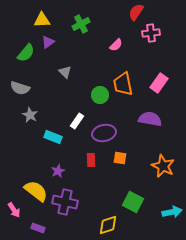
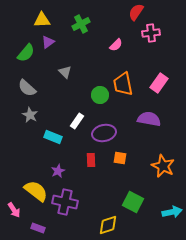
gray semicircle: moved 7 px right; rotated 24 degrees clockwise
purple semicircle: moved 1 px left
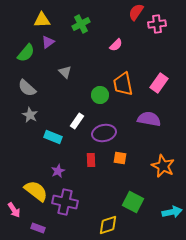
pink cross: moved 6 px right, 9 px up
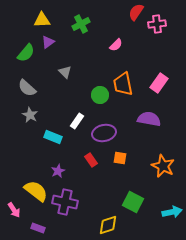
red rectangle: rotated 32 degrees counterclockwise
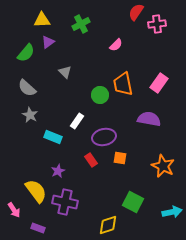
purple ellipse: moved 4 px down
yellow semicircle: rotated 15 degrees clockwise
